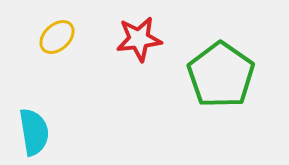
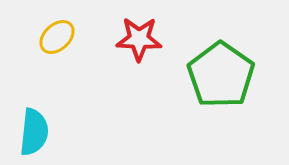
red star: rotated 9 degrees clockwise
cyan semicircle: rotated 15 degrees clockwise
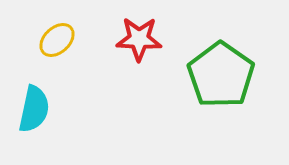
yellow ellipse: moved 3 px down
cyan semicircle: moved 23 px up; rotated 6 degrees clockwise
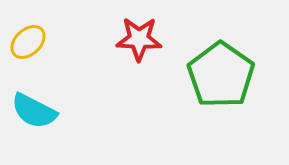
yellow ellipse: moved 29 px left, 2 px down
cyan semicircle: moved 2 px down; rotated 105 degrees clockwise
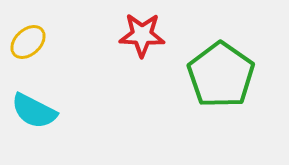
red star: moved 3 px right, 4 px up
